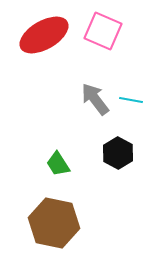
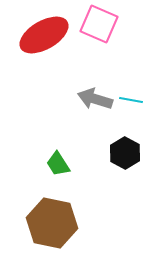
pink square: moved 4 px left, 7 px up
gray arrow: rotated 36 degrees counterclockwise
black hexagon: moved 7 px right
brown hexagon: moved 2 px left
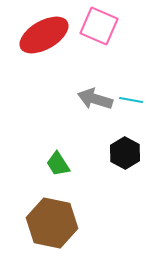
pink square: moved 2 px down
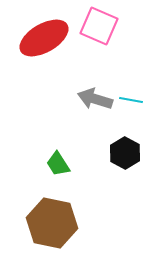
red ellipse: moved 3 px down
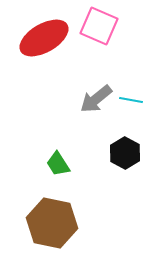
gray arrow: moved 1 px right; rotated 56 degrees counterclockwise
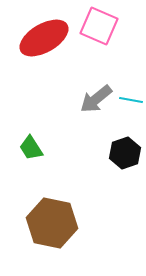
black hexagon: rotated 12 degrees clockwise
green trapezoid: moved 27 px left, 16 px up
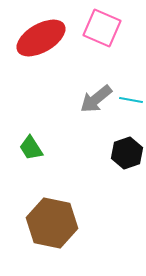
pink square: moved 3 px right, 2 px down
red ellipse: moved 3 px left
black hexagon: moved 2 px right
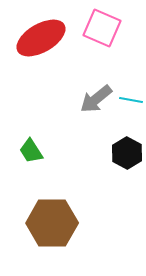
green trapezoid: moved 3 px down
black hexagon: rotated 12 degrees counterclockwise
brown hexagon: rotated 12 degrees counterclockwise
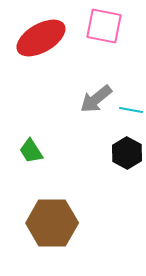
pink square: moved 2 px right, 2 px up; rotated 12 degrees counterclockwise
cyan line: moved 10 px down
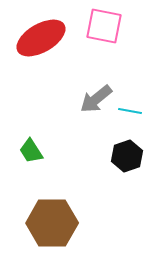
cyan line: moved 1 px left, 1 px down
black hexagon: moved 3 px down; rotated 12 degrees clockwise
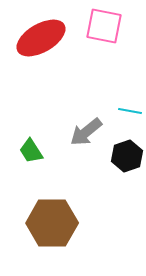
gray arrow: moved 10 px left, 33 px down
